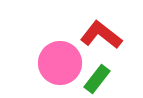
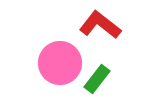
red L-shape: moved 1 px left, 10 px up
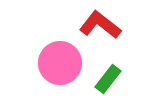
green rectangle: moved 11 px right
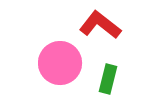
green rectangle: rotated 24 degrees counterclockwise
